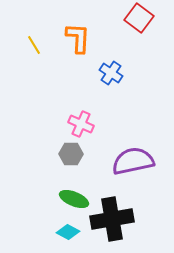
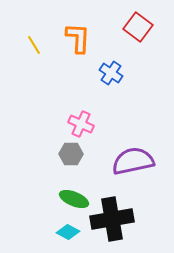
red square: moved 1 px left, 9 px down
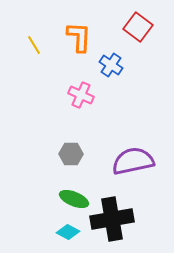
orange L-shape: moved 1 px right, 1 px up
blue cross: moved 8 px up
pink cross: moved 29 px up
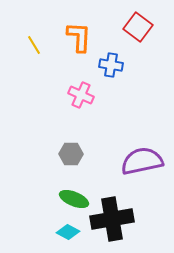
blue cross: rotated 25 degrees counterclockwise
purple semicircle: moved 9 px right
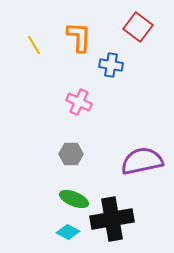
pink cross: moved 2 px left, 7 px down
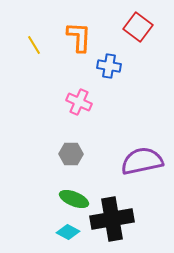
blue cross: moved 2 px left, 1 px down
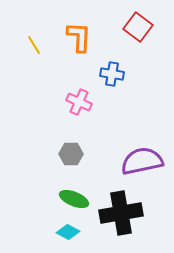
blue cross: moved 3 px right, 8 px down
black cross: moved 9 px right, 6 px up
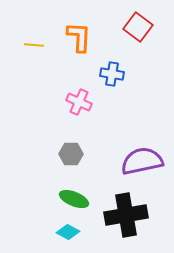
yellow line: rotated 54 degrees counterclockwise
black cross: moved 5 px right, 2 px down
